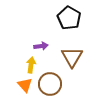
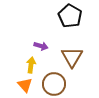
black pentagon: moved 1 px right, 2 px up
purple arrow: rotated 24 degrees clockwise
brown circle: moved 4 px right
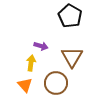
yellow arrow: moved 2 px up
brown circle: moved 2 px right, 1 px up
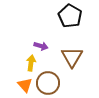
brown circle: moved 8 px left
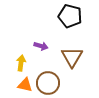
black pentagon: rotated 15 degrees counterclockwise
yellow arrow: moved 10 px left
orange triangle: rotated 35 degrees counterclockwise
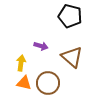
brown triangle: rotated 20 degrees counterclockwise
orange triangle: moved 1 px left, 2 px up
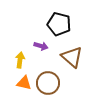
black pentagon: moved 11 px left, 8 px down
yellow arrow: moved 1 px left, 3 px up
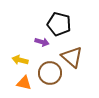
purple arrow: moved 1 px right, 4 px up
yellow arrow: rotated 84 degrees counterclockwise
brown circle: moved 2 px right, 10 px up
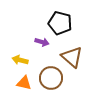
black pentagon: moved 1 px right, 1 px up
brown circle: moved 1 px right, 5 px down
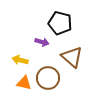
brown circle: moved 3 px left
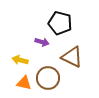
brown triangle: rotated 15 degrees counterclockwise
